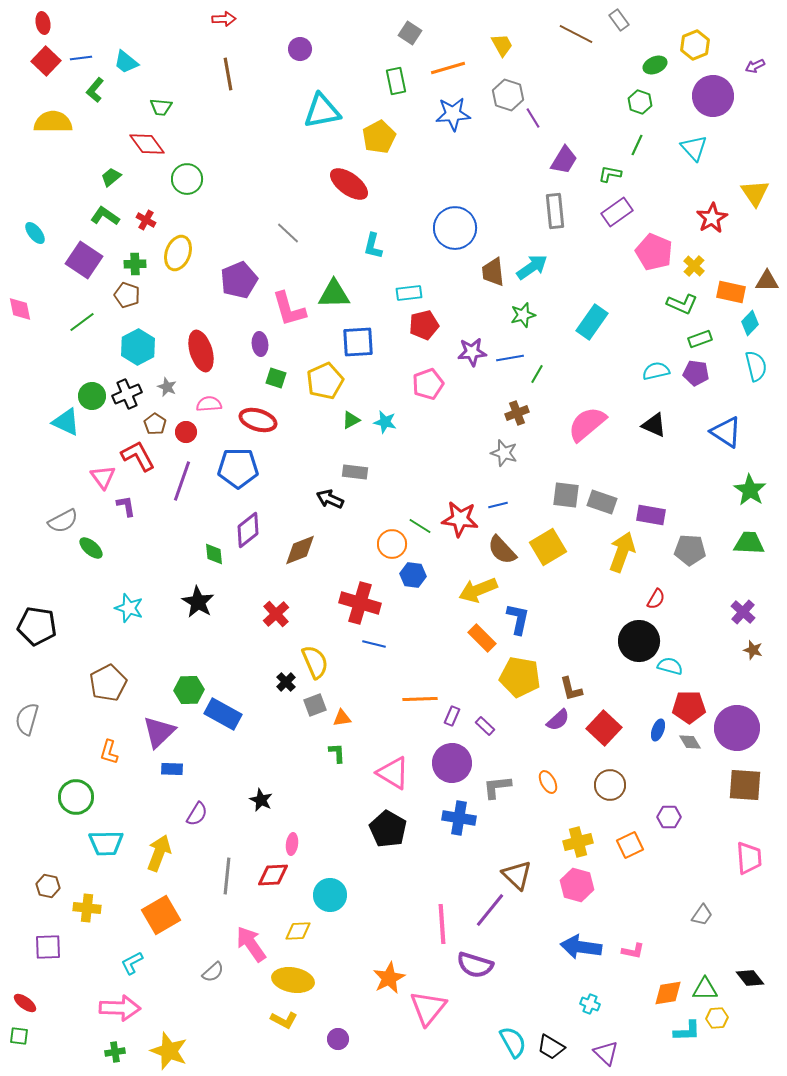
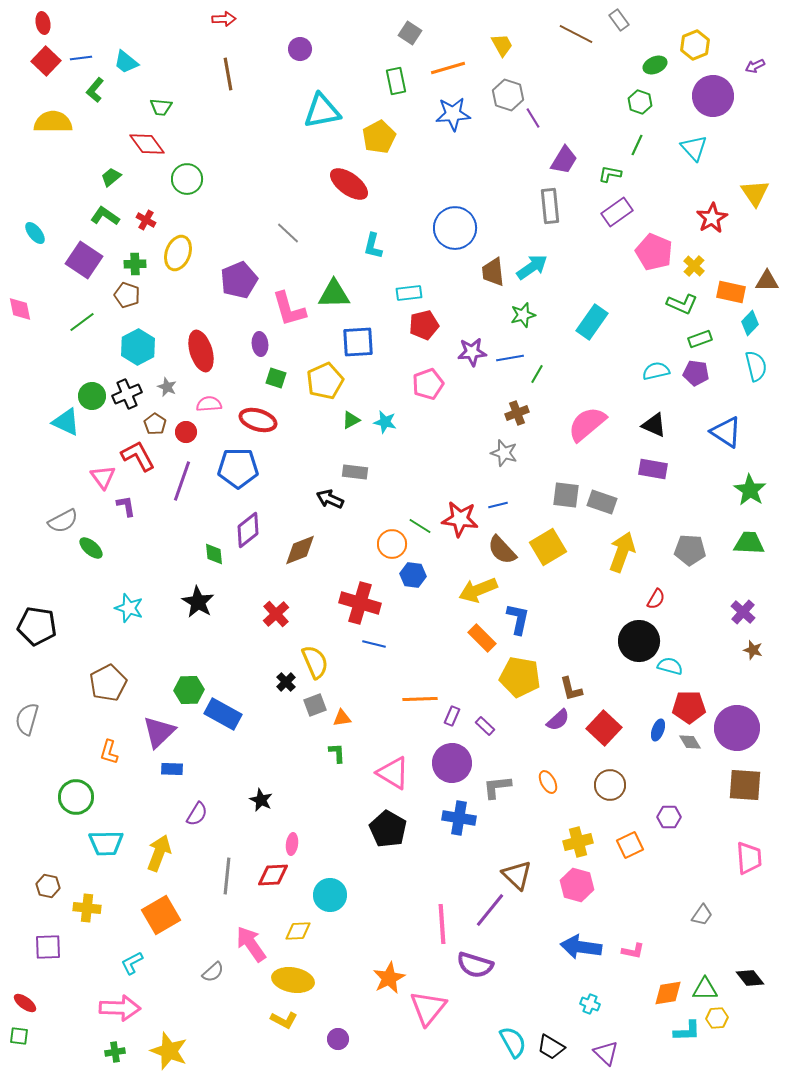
gray rectangle at (555, 211): moved 5 px left, 5 px up
purple rectangle at (651, 515): moved 2 px right, 46 px up
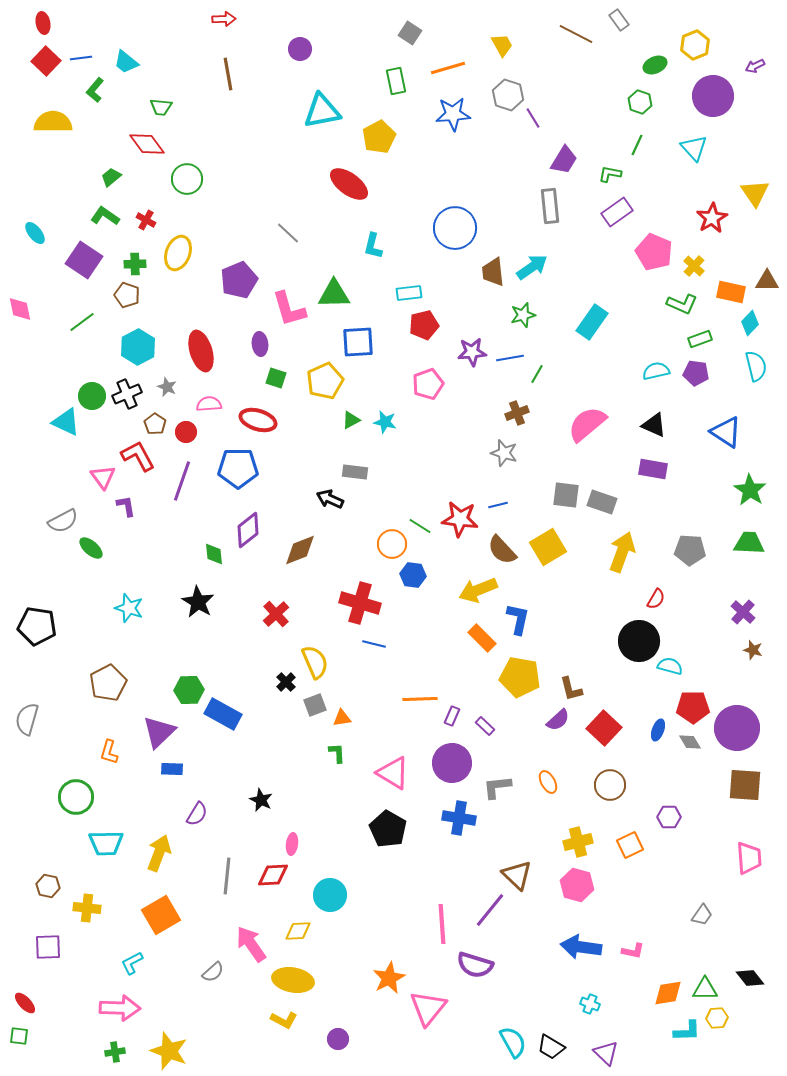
red pentagon at (689, 707): moved 4 px right
red ellipse at (25, 1003): rotated 10 degrees clockwise
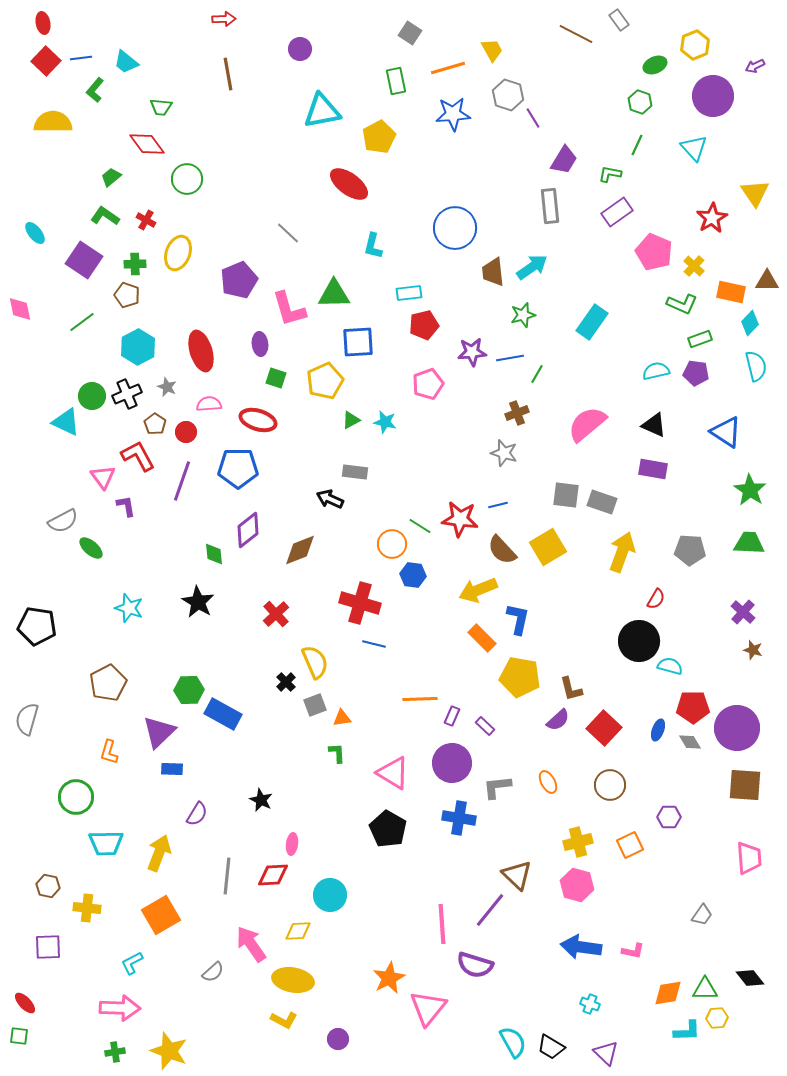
yellow trapezoid at (502, 45): moved 10 px left, 5 px down
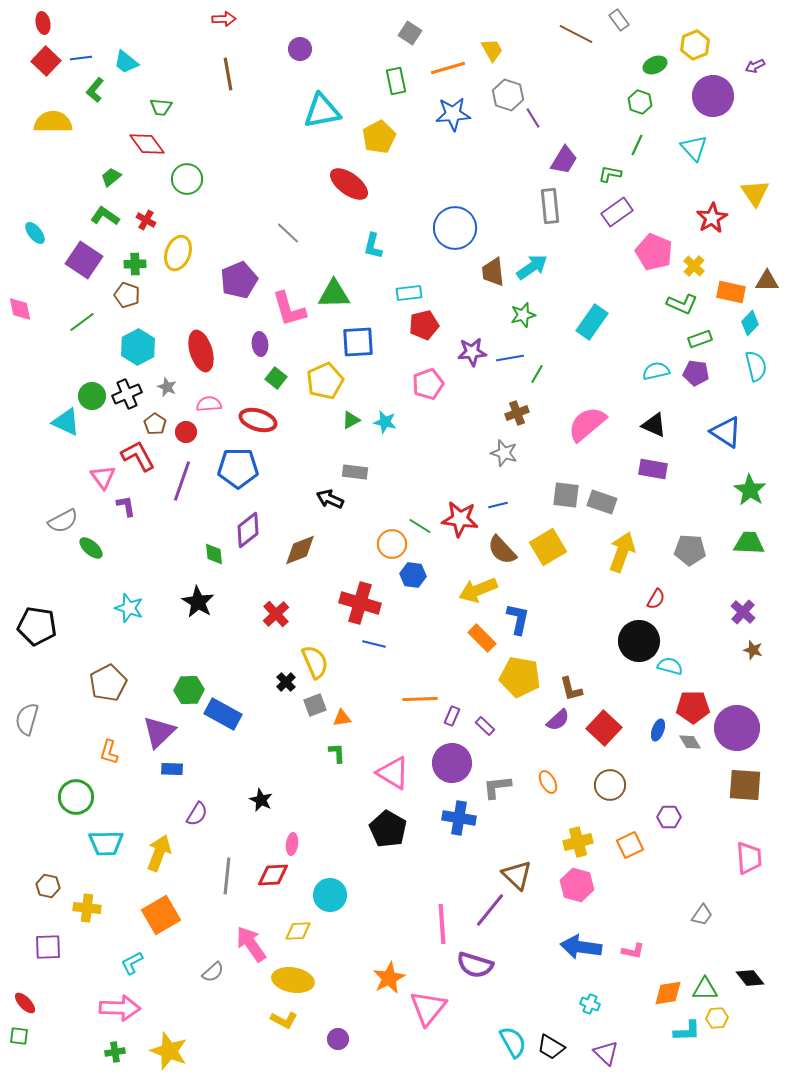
green square at (276, 378): rotated 20 degrees clockwise
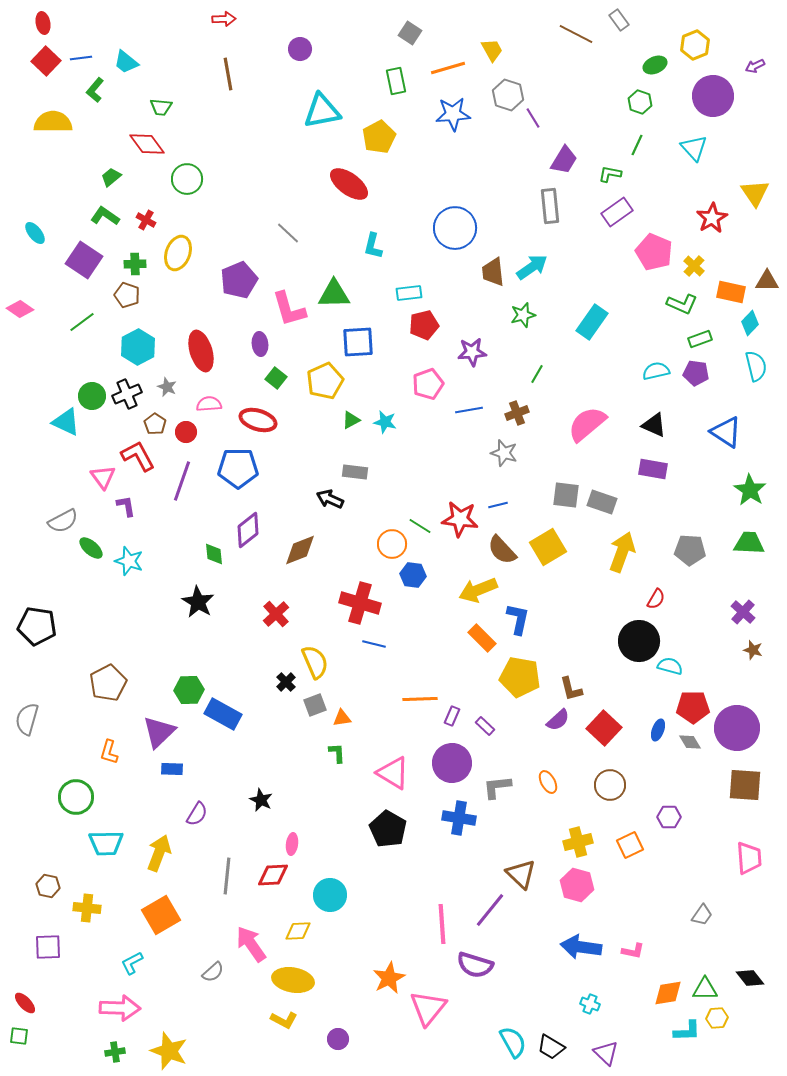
pink diamond at (20, 309): rotated 44 degrees counterclockwise
blue line at (510, 358): moved 41 px left, 52 px down
cyan star at (129, 608): moved 47 px up
brown triangle at (517, 875): moved 4 px right, 1 px up
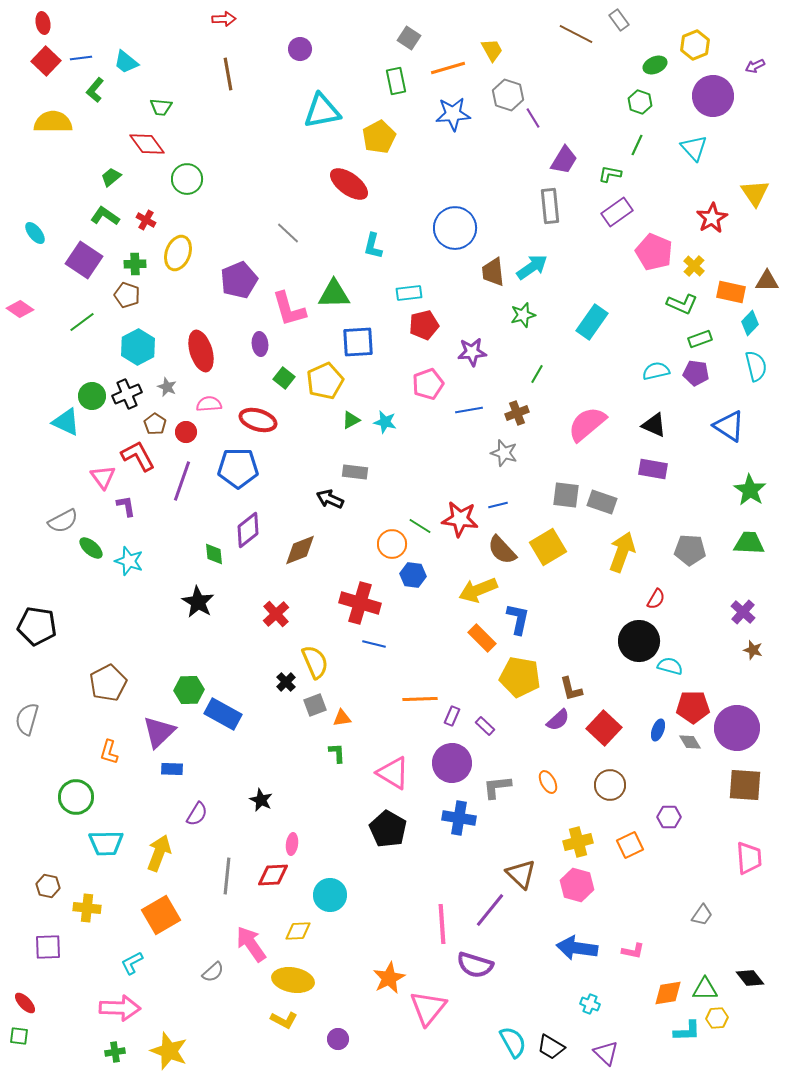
gray square at (410, 33): moved 1 px left, 5 px down
green square at (276, 378): moved 8 px right
blue triangle at (726, 432): moved 3 px right, 6 px up
blue arrow at (581, 947): moved 4 px left, 1 px down
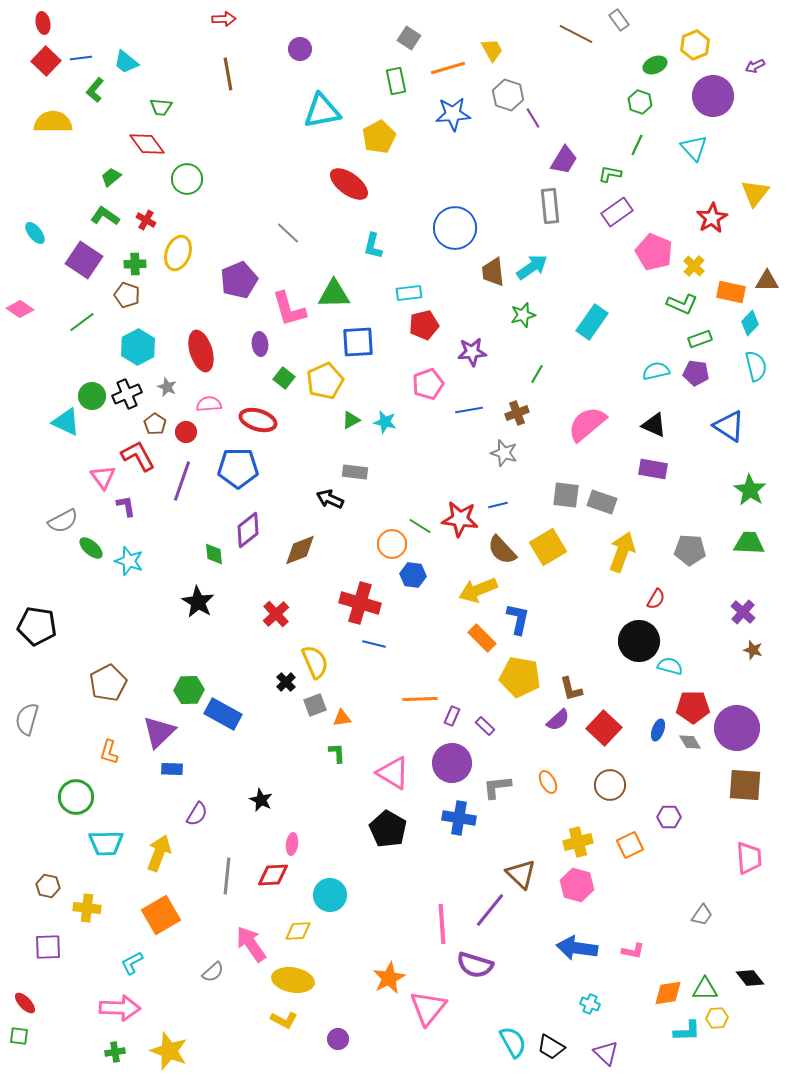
yellow triangle at (755, 193): rotated 12 degrees clockwise
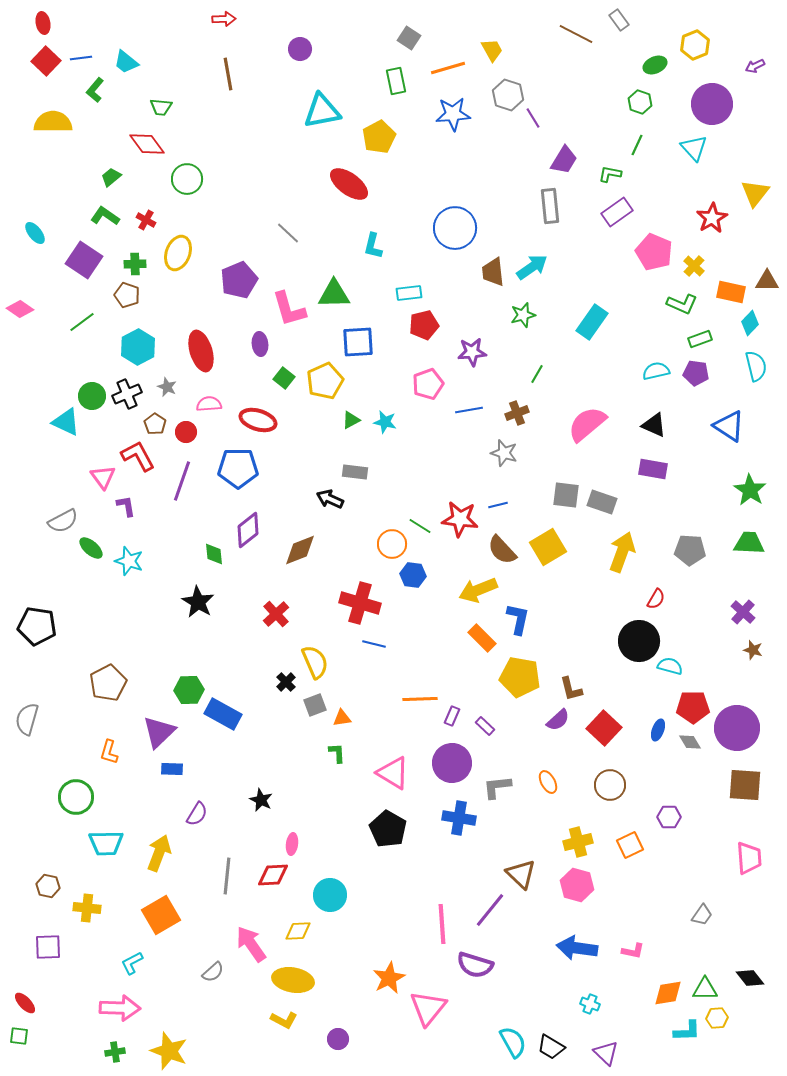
purple circle at (713, 96): moved 1 px left, 8 px down
